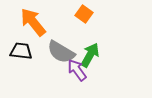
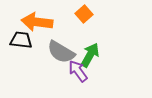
orange square: rotated 12 degrees clockwise
orange arrow: moved 4 px right; rotated 44 degrees counterclockwise
black trapezoid: moved 11 px up
purple arrow: moved 1 px right, 1 px down
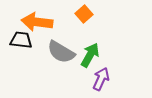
purple arrow: moved 23 px right, 8 px down; rotated 60 degrees clockwise
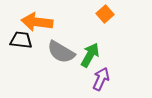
orange square: moved 21 px right
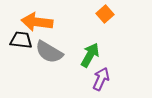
gray semicircle: moved 12 px left
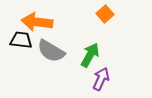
gray semicircle: moved 2 px right, 1 px up
